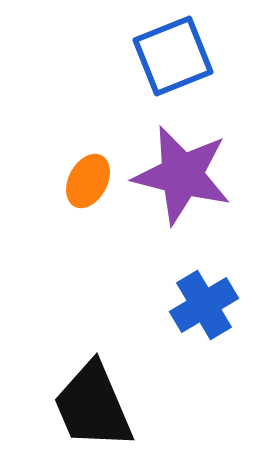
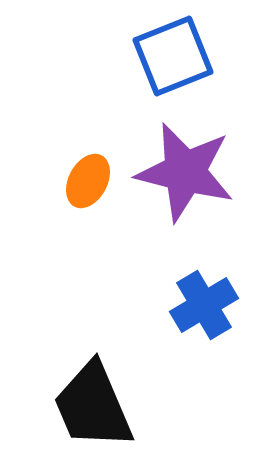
purple star: moved 3 px right, 3 px up
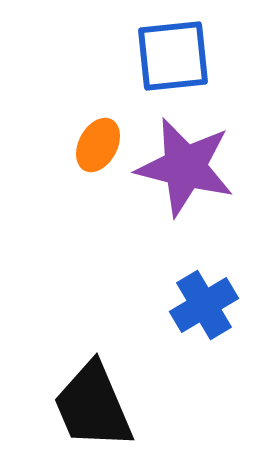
blue square: rotated 16 degrees clockwise
purple star: moved 5 px up
orange ellipse: moved 10 px right, 36 px up
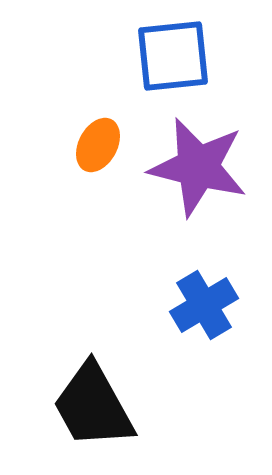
purple star: moved 13 px right
black trapezoid: rotated 6 degrees counterclockwise
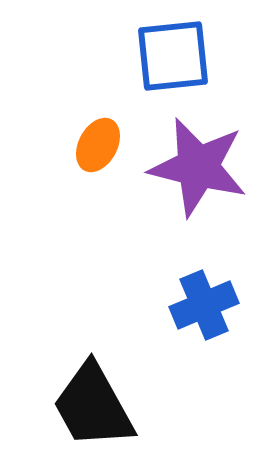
blue cross: rotated 8 degrees clockwise
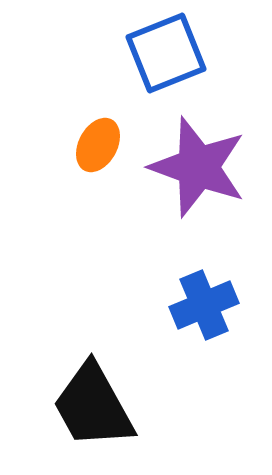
blue square: moved 7 px left, 3 px up; rotated 16 degrees counterclockwise
purple star: rotated 6 degrees clockwise
